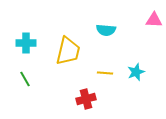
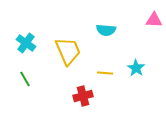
cyan cross: rotated 36 degrees clockwise
yellow trapezoid: rotated 36 degrees counterclockwise
cyan star: moved 4 px up; rotated 18 degrees counterclockwise
red cross: moved 3 px left, 3 px up
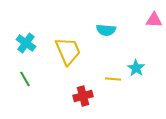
yellow line: moved 8 px right, 6 px down
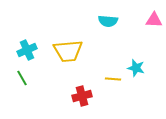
cyan semicircle: moved 2 px right, 9 px up
cyan cross: moved 1 px right, 7 px down; rotated 30 degrees clockwise
yellow trapezoid: rotated 108 degrees clockwise
cyan star: rotated 18 degrees counterclockwise
green line: moved 3 px left, 1 px up
red cross: moved 1 px left
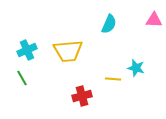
cyan semicircle: moved 1 px right, 3 px down; rotated 72 degrees counterclockwise
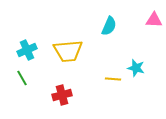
cyan semicircle: moved 2 px down
red cross: moved 20 px left, 1 px up
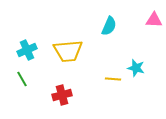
green line: moved 1 px down
